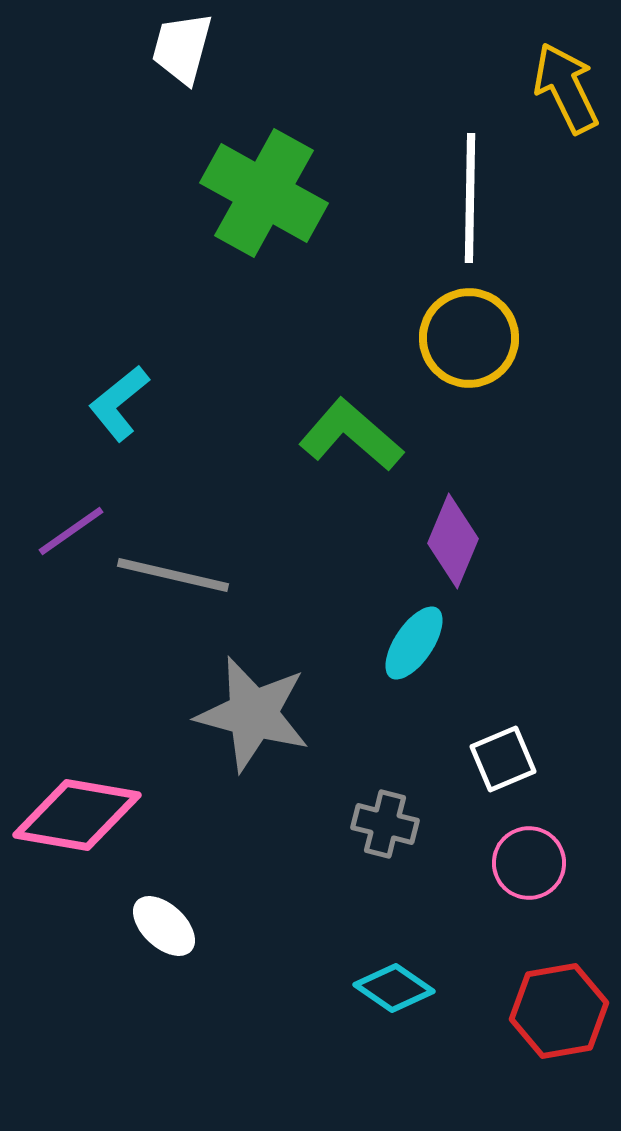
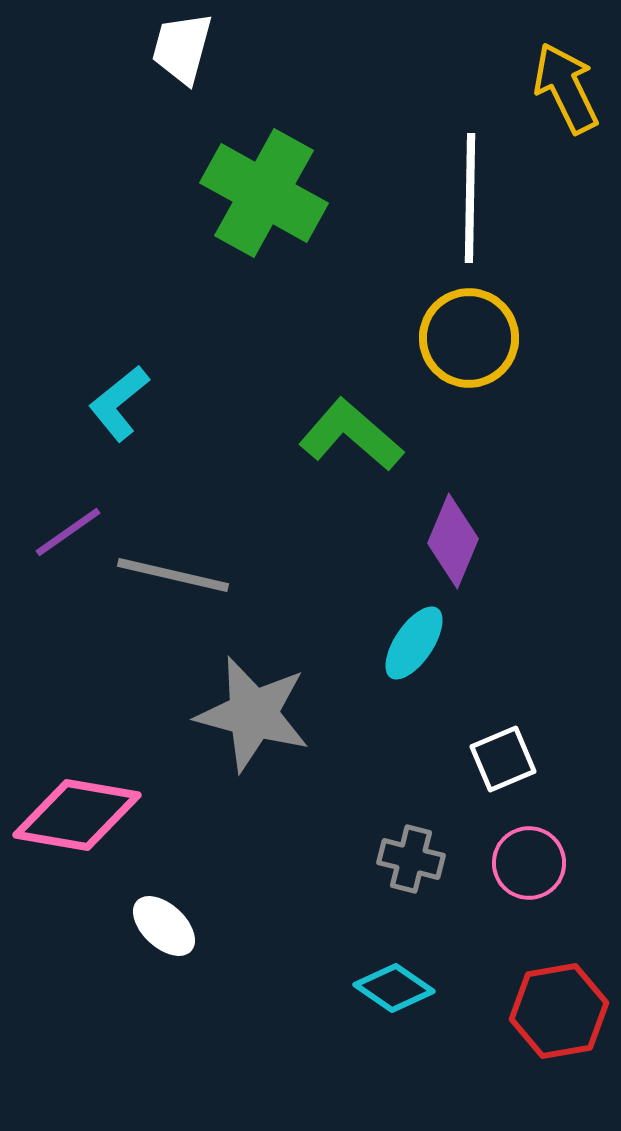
purple line: moved 3 px left, 1 px down
gray cross: moved 26 px right, 35 px down
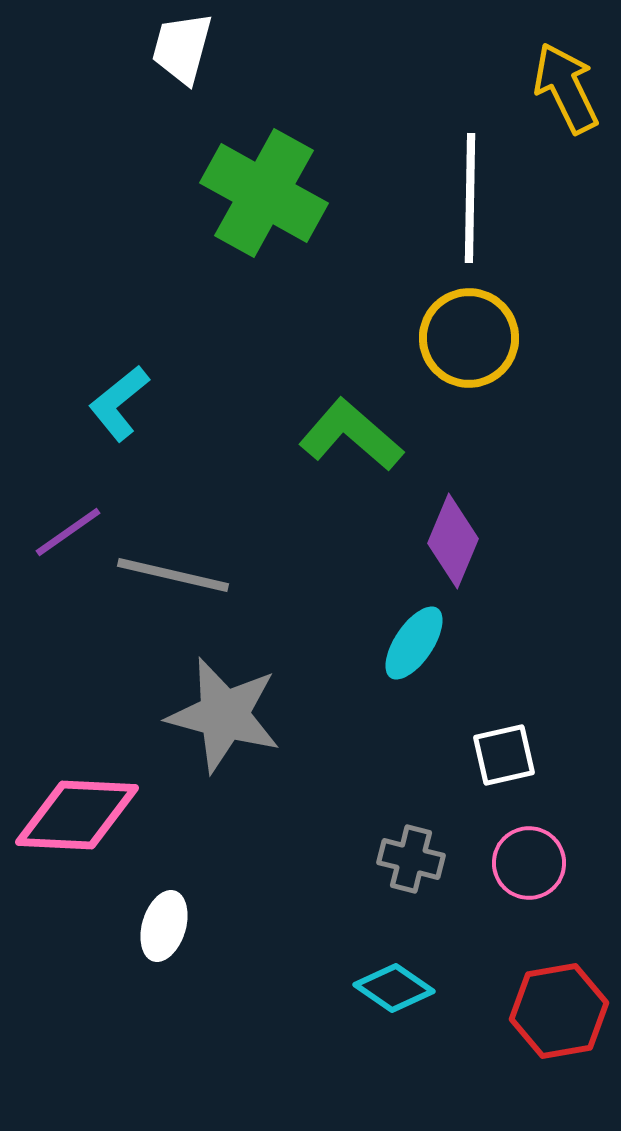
gray star: moved 29 px left, 1 px down
white square: moved 1 px right, 4 px up; rotated 10 degrees clockwise
pink diamond: rotated 7 degrees counterclockwise
white ellipse: rotated 64 degrees clockwise
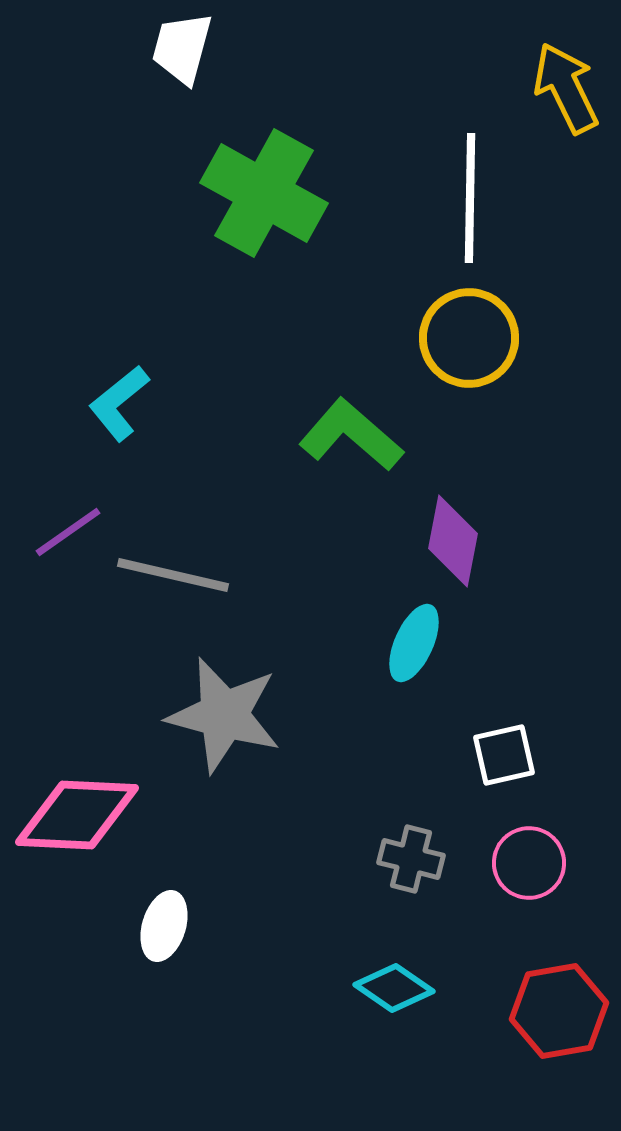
purple diamond: rotated 12 degrees counterclockwise
cyan ellipse: rotated 10 degrees counterclockwise
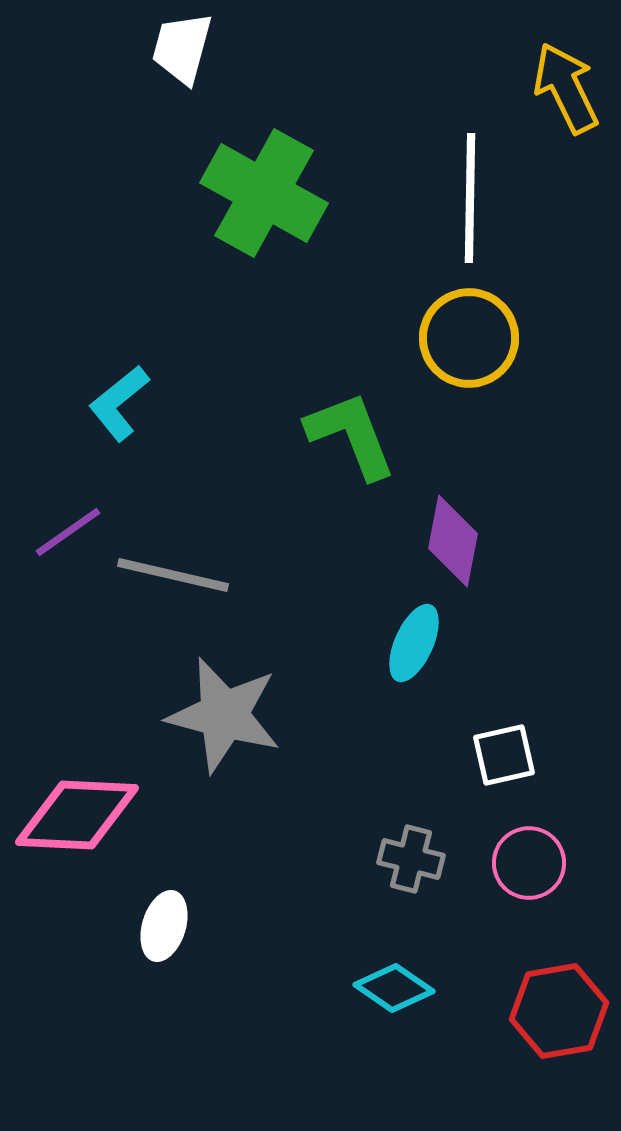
green L-shape: rotated 28 degrees clockwise
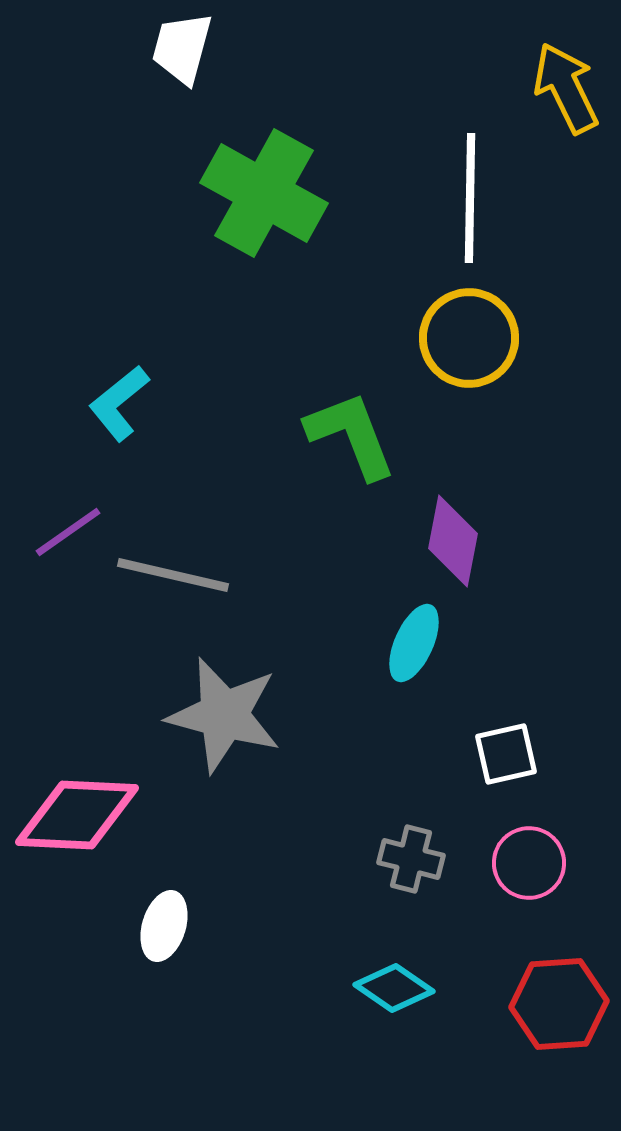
white square: moved 2 px right, 1 px up
red hexagon: moved 7 px up; rotated 6 degrees clockwise
